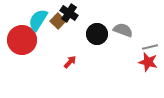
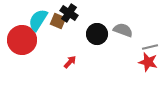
brown square: rotated 21 degrees counterclockwise
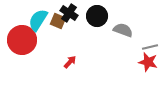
black circle: moved 18 px up
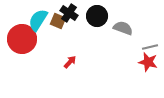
gray semicircle: moved 2 px up
red circle: moved 1 px up
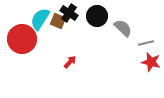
cyan semicircle: moved 2 px right, 1 px up
gray semicircle: rotated 24 degrees clockwise
gray line: moved 4 px left, 4 px up
red star: moved 3 px right
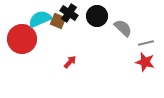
cyan semicircle: rotated 35 degrees clockwise
red star: moved 6 px left
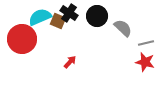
cyan semicircle: moved 2 px up
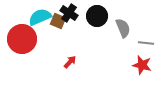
gray semicircle: rotated 24 degrees clockwise
gray line: rotated 21 degrees clockwise
red star: moved 3 px left, 3 px down
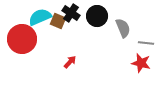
black cross: moved 2 px right
red star: moved 1 px left, 2 px up
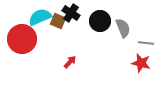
black circle: moved 3 px right, 5 px down
